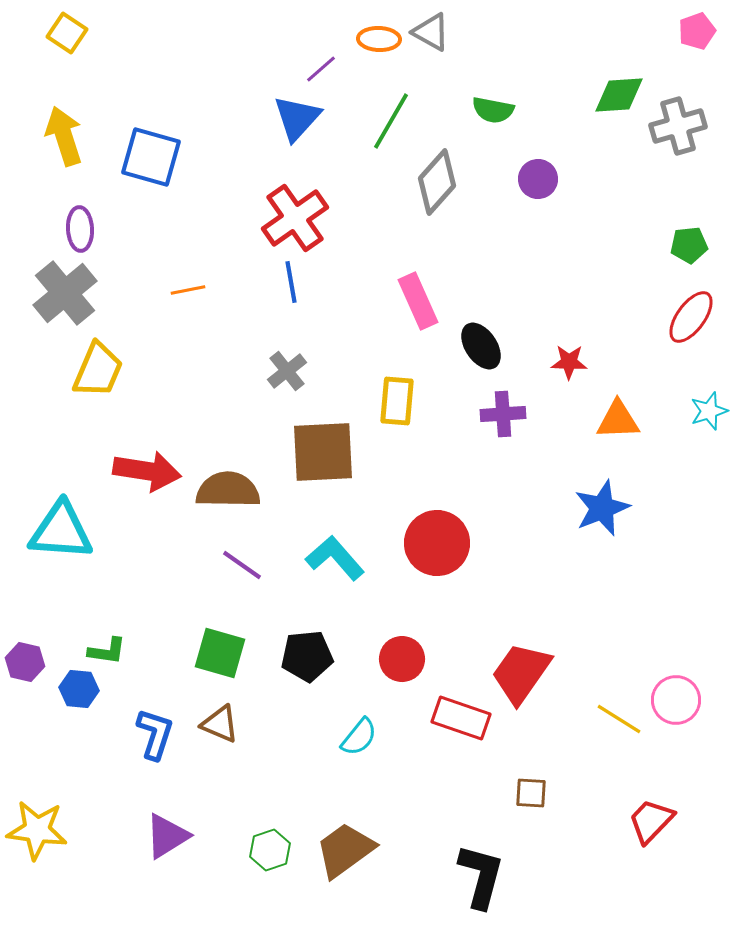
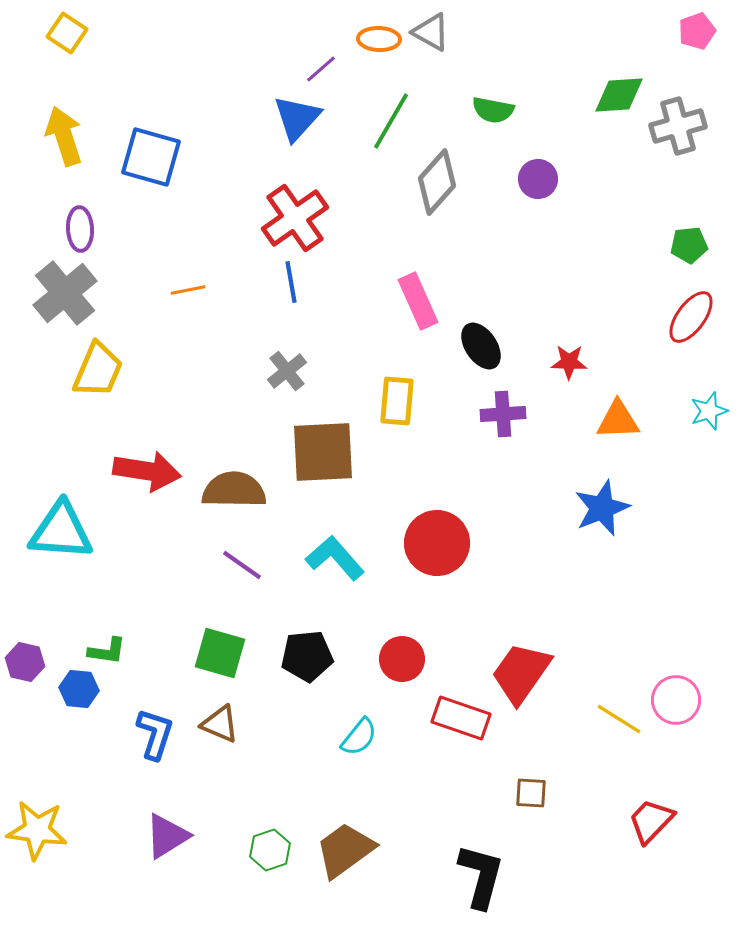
brown semicircle at (228, 490): moved 6 px right
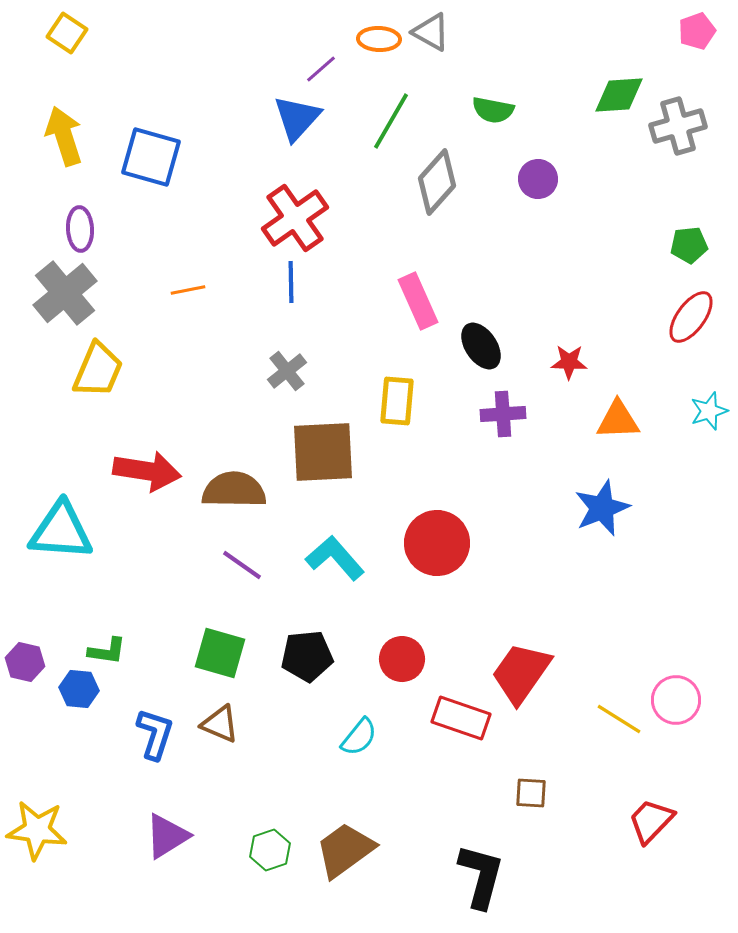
blue line at (291, 282): rotated 9 degrees clockwise
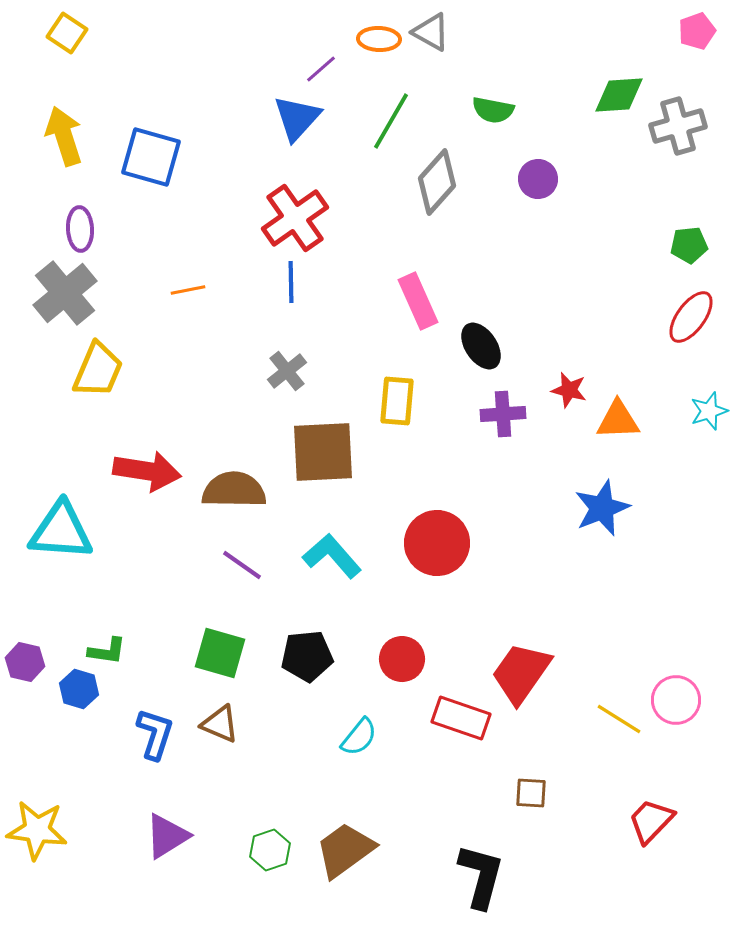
red star at (569, 362): moved 28 px down; rotated 12 degrees clockwise
cyan L-shape at (335, 558): moved 3 px left, 2 px up
blue hexagon at (79, 689): rotated 12 degrees clockwise
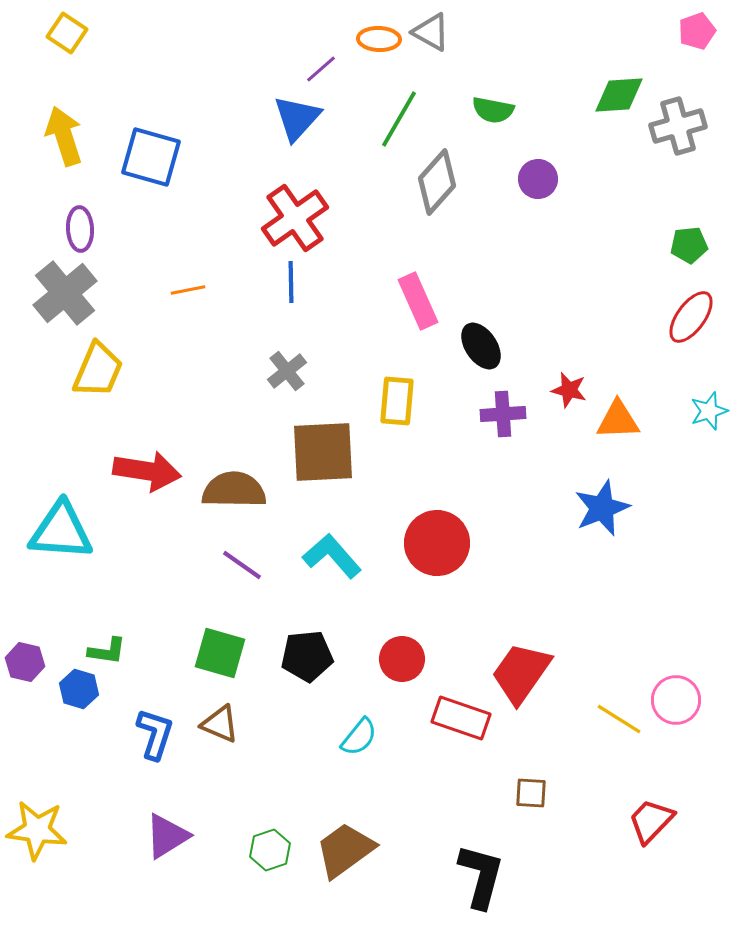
green line at (391, 121): moved 8 px right, 2 px up
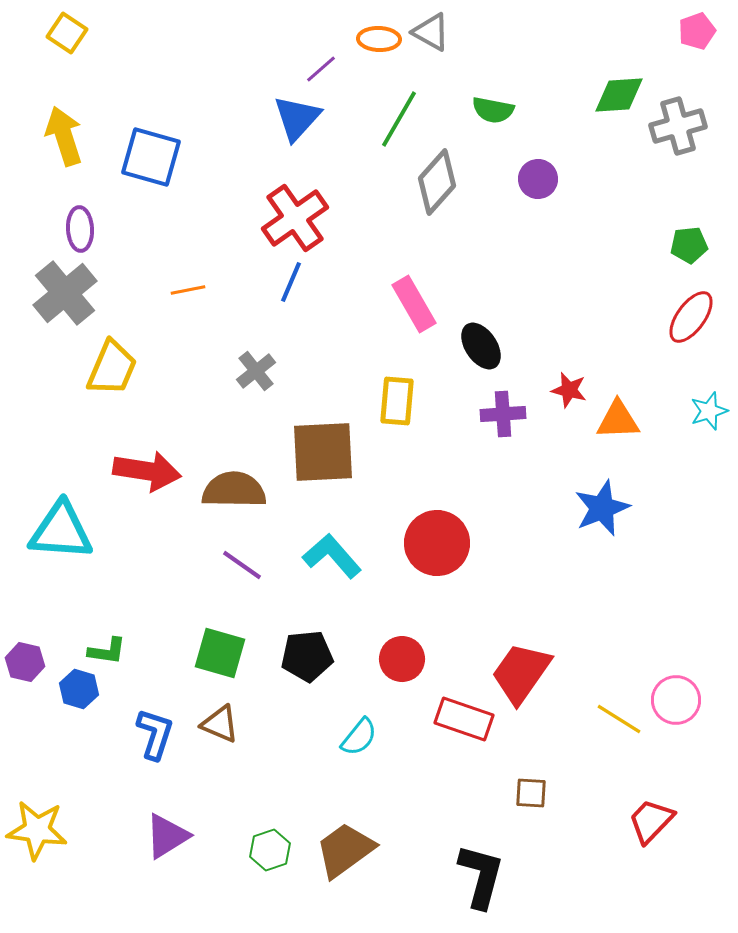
blue line at (291, 282): rotated 24 degrees clockwise
pink rectangle at (418, 301): moved 4 px left, 3 px down; rotated 6 degrees counterclockwise
yellow trapezoid at (98, 370): moved 14 px right, 2 px up
gray cross at (287, 371): moved 31 px left
red rectangle at (461, 718): moved 3 px right, 1 px down
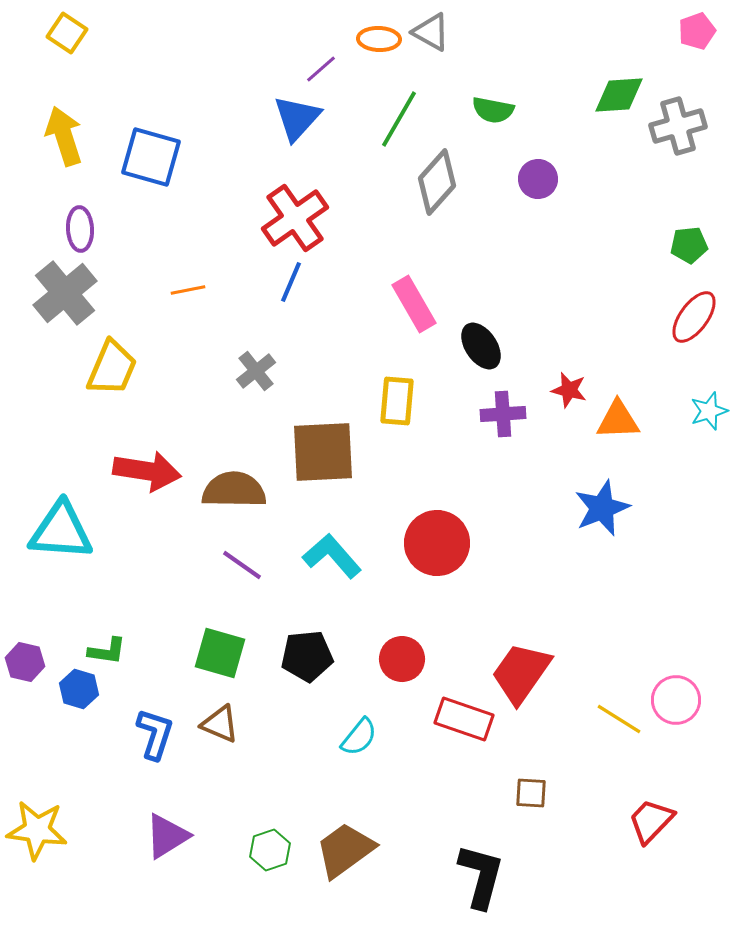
red ellipse at (691, 317): moved 3 px right
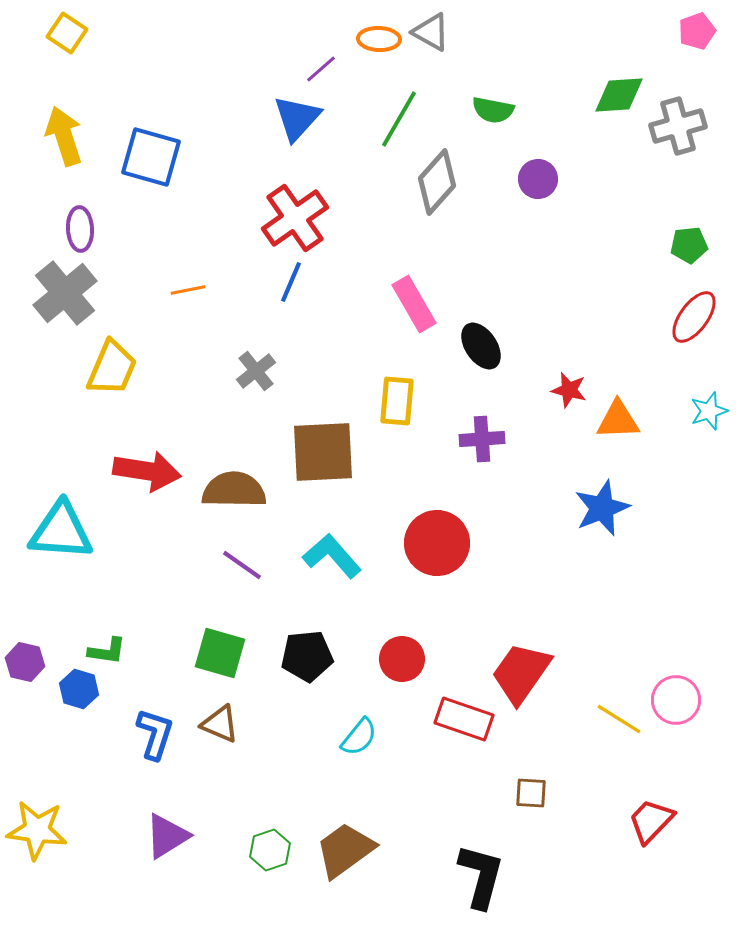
purple cross at (503, 414): moved 21 px left, 25 px down
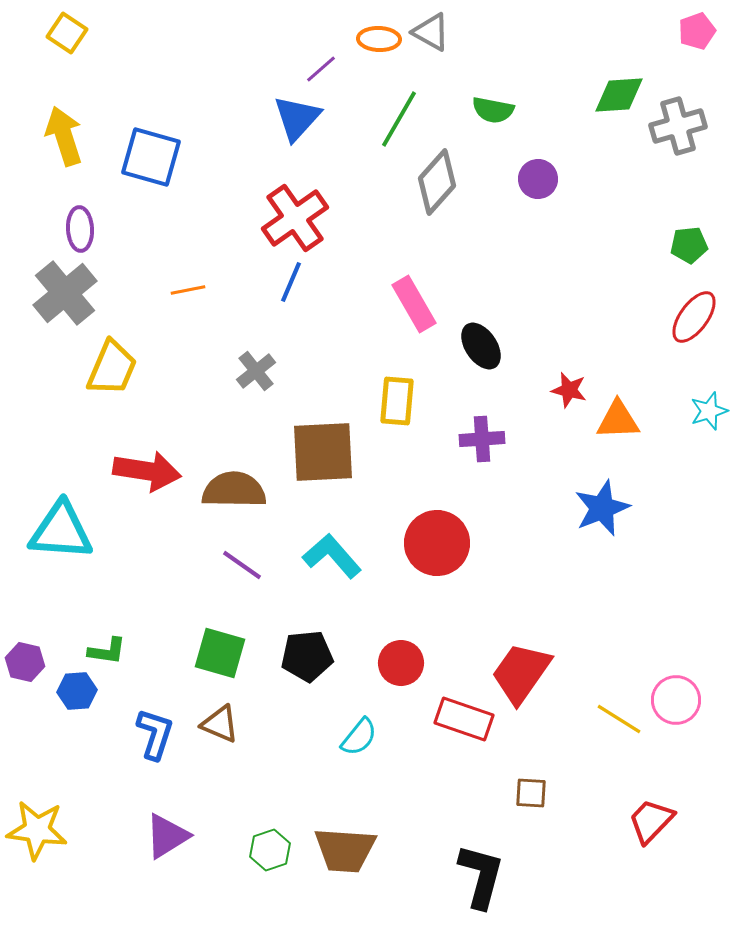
red circle at (402, 659): moved 1 px left, 4 px down
blue hexagon at (79, 689): moved 2 px left, 2 px down; rotated 21 degrees counterclockwise
brown trapezoid at (345, 850): rotated 140 degrees counterclockwise
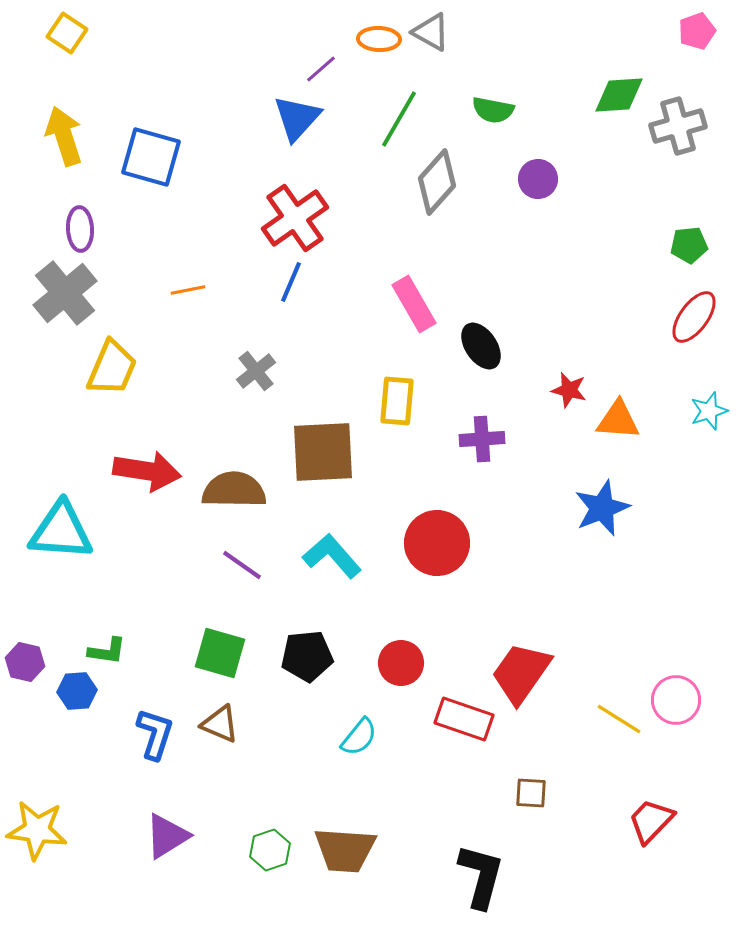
orange triangle at (618, 420): rotated 6 degrees clockwise
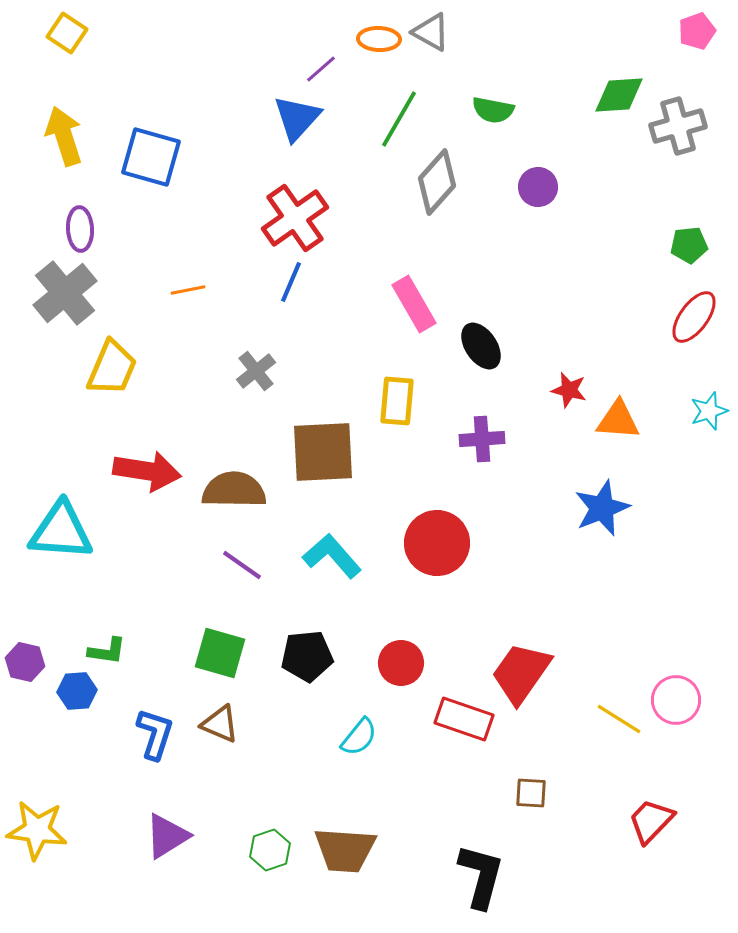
purple circle at (538, 179): moved 8 px down
